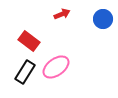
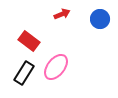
blue circle: moved 3 px left
pink ellipse: rotated 16 degrees counterclockwise
black rectangle: moved 1 px left, 1 px down
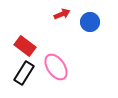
blue circle: moved 10 px left, 3 px down
red rectangle: moved 4 px left, 5 px down
pink ellipse: rotated 72 degrees counterclockwise
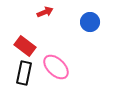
red arrow: moved 17 px left, 2 px up
pink ellipse: rotated 12 degrees counterclockwise
black rectangle: rotated 20 degrees counterclockwise
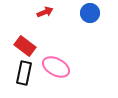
blue circle: moved 9 px up
pink ellipse: rotated 16 degrees counterclockwise
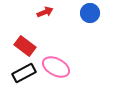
black rectangle: rotated 50 degrees clockwise
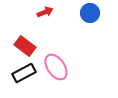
pink ellipse: rotated 28 degrees clockwise
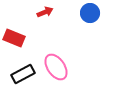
red rectangle: moved 11 px left, 8 px up; rotated 15 degrees counterclockwise
black rectangle: moved 1 px left, 1 px down
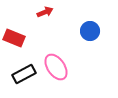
blue circle: moved 18 px down
black rectangle: moved 1 px right
